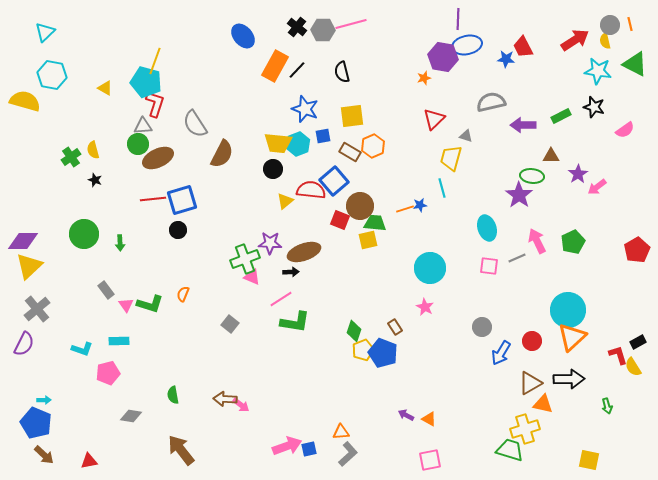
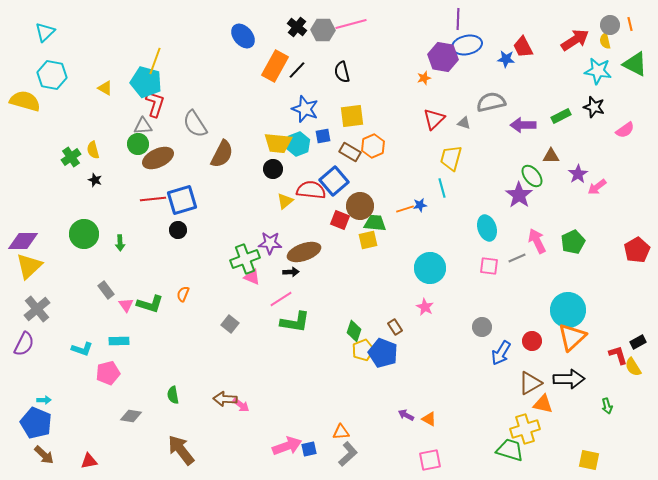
gray triangle at (466, 136): moved 2 px left, 13 px up
green ellipse at (532, 176): rotated 45 degrees clockwise
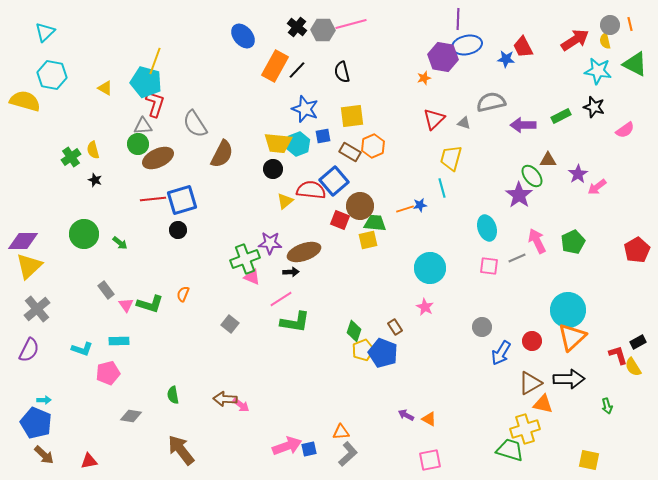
brown triangle at (551, 156): moved 3 px left, 4 px down
green arrow at (120, 243): rotated 49 degrees counterclockwise
purple semicircle at (24, 344): moved 5 px right, 6 px down
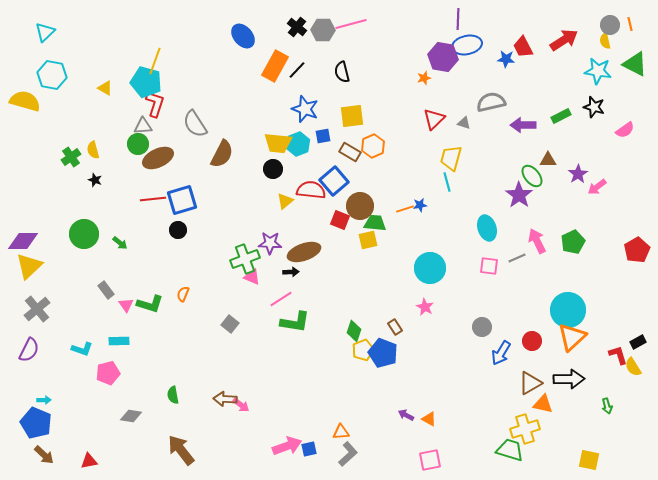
red arrow at (575, 40): moved 11 px left
cyan line at (442, 188): moved 5 px right, 6 px up
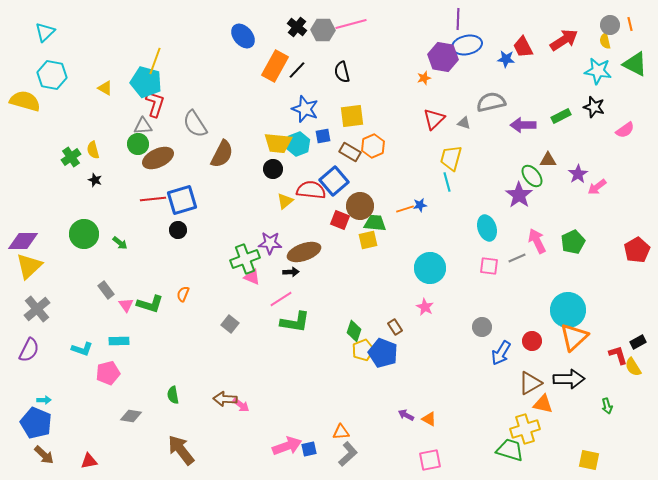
orange triangle at (572, 337): moved 2 px right
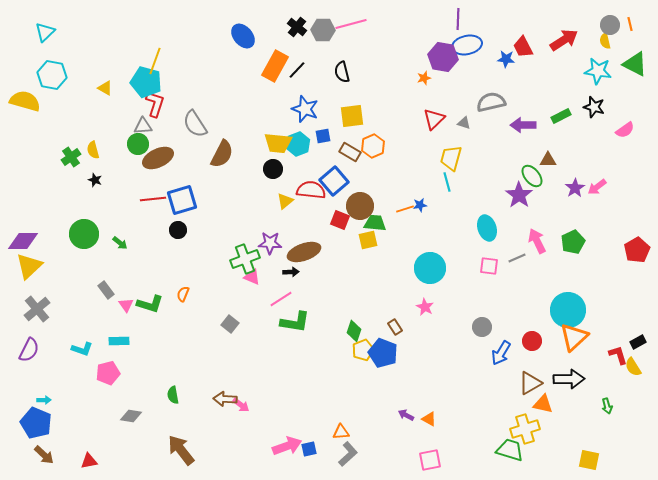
purple star at (578, 174): moved 3 px left, 14 px down
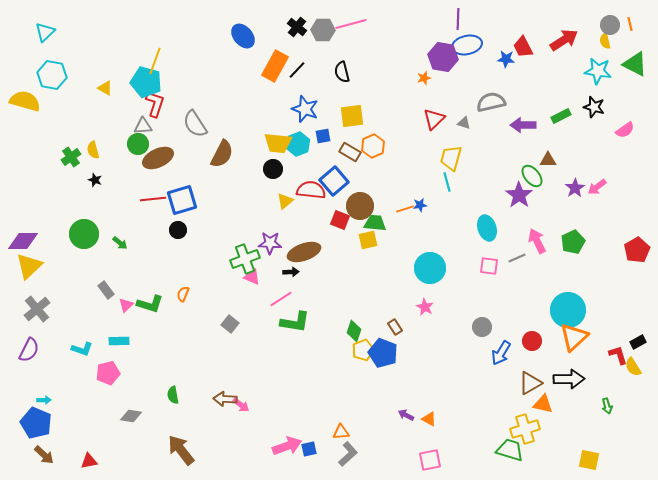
pink triangle at (126, 305): rotated 21 degrees clockwise
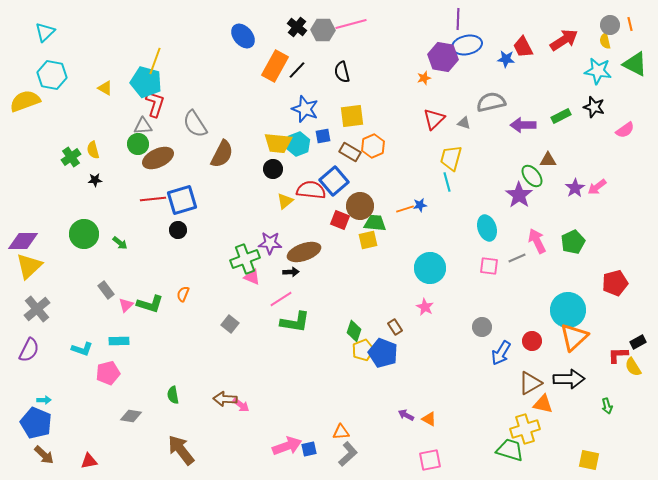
yellow semicircle at (25, 101): rotated 36 degrees counterclockwise
black star at (95, 180): rotated 24 degrees counterclockwise
red pentagon at (637, 250): moved 22 px left, 33 px down; rotated 15 degrees clockwise
red L-shape at (618, 355): rotated 75 degrees counterclockwise
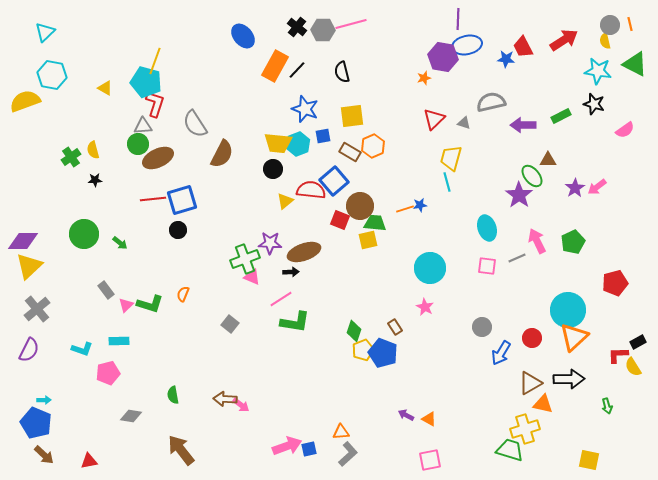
black star at (594, 107): moved 3 px up
pink square at (489, 266): moved 2 px left
red circle at (532, 341): moved 3 px up
